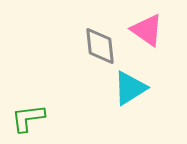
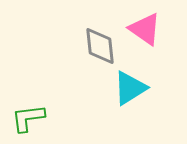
pink triangle: moved 2 px left, 1 px up
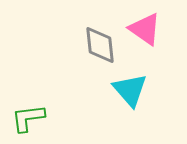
gray diamond: moved 1 px up
cyan triangle: moved 2 px down; rotated 39 degrees counterclockwise
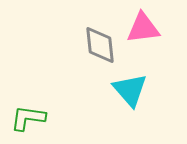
pink triangle: moved 2 px left, 1 px up; rotated 42 degrees counterclockwise
green L-shape: rotated 15 degrees clockwise
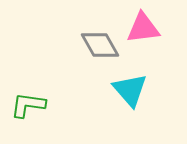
gray diamond: rotated 24 degrees counterclockwise
green L-shape: moved 13 px up
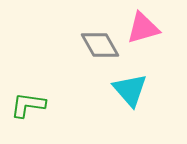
pink triangle: rotated 9 degrees counterclockwise
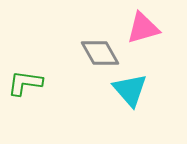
gray diamond: moved 8 px down
green L-shape: moved 3 px left, 22 px up
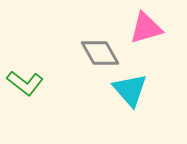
pink triangle: moved 3 px right
green L-shape: rotated 150 degrees counterclockwise
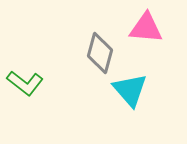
pink triangle: rotated 21 degrees clockwise
gray diamond: rotated 45 degrees clockwise
